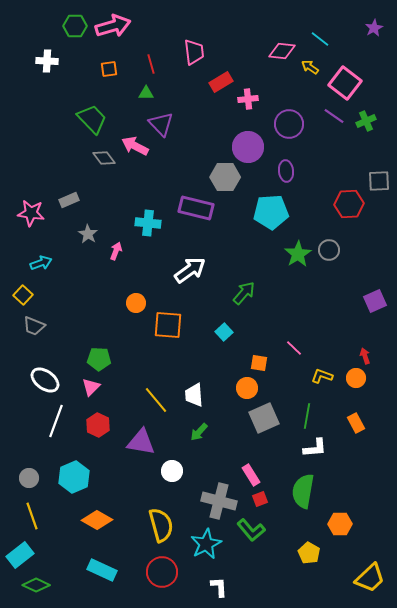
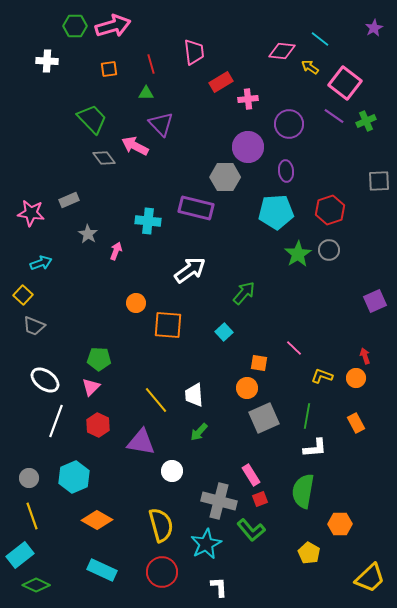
red hexagon at (349, 204): moved 19 px left, 6 px down; rotated 16 degrees counterclockwise
cyan pentagon at (271, 212): moved 5 px right
cyan cross at (148, 223): moved 2 px up
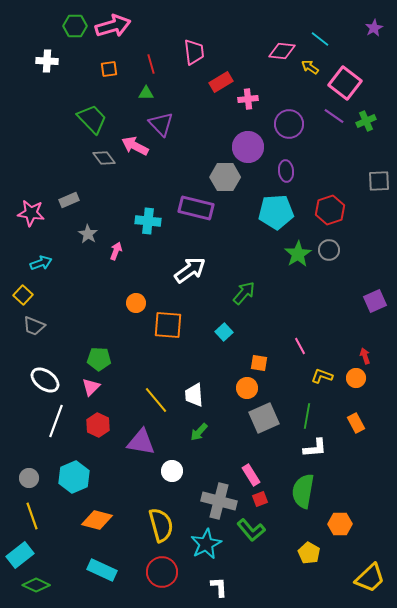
pink line at (294, 348): moved 6 px right, 2 px up; rotated 18 degrees clockwise
orange diamond at (97, 520): rotated 16 degrees counterclockwise
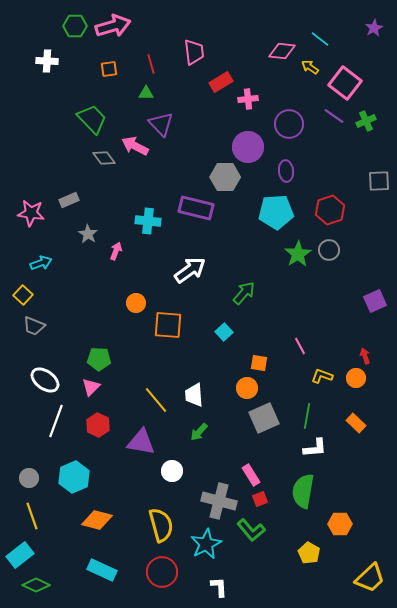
orange rectangle at (356, 423): rotated 18 degrees counterclockwise
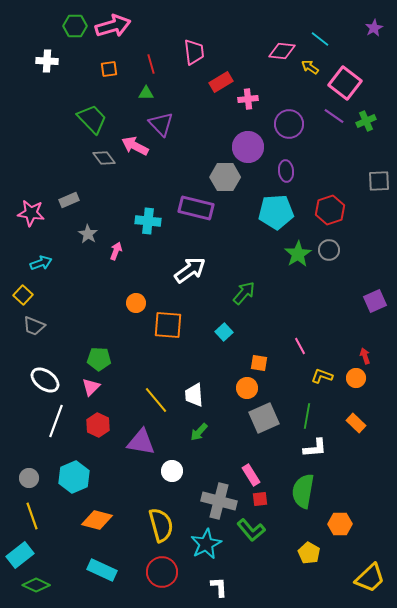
red square at (260, 499): rotated 14 degrees clockwise
